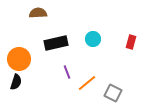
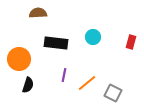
cyan circle: moved 2 px up
black rectangle: rotated 20 degrees clockwise
purple line: moved 3 px left, 3 px down; rotated 32 degrees clockwise
black semicircle: moved 12 px right, 3 px down
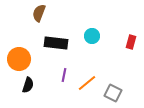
brown semicircle: moved 1 px right; rotated 66 degrees counterclockwise
cyan circle: moved 1 px left, 1 px up
